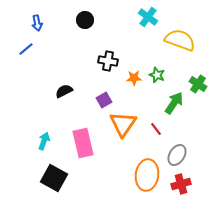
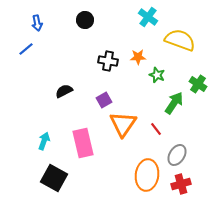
orange star: moved 4 px right, 21 px up
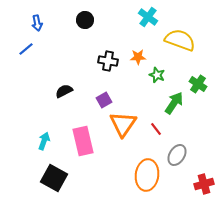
pink rectangle: moved 2 px up
red cross: moved 23 px right
